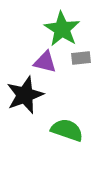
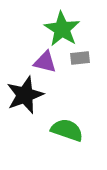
gray rectangle: moved 1 px left
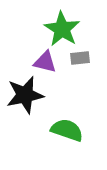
black star: rotated 9 degrees clockwise
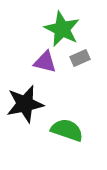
green star: rotated 6 degrees counterclockwise
gray rectangle: rotated 18 degrees counterclockwise
black star: moved 9 px down
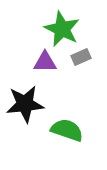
gray rectangle: moved 1 px right, 1 px up
purple triangle: rotated 15 degrees counterclockwise
black star: rotated 6 degrees clockwise
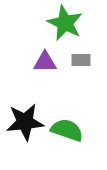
green star: moved 3 px right, 6 px up
gray rectangle: moved 3 px down; rotated 24 degrees clockwise
black star: moved 18 px down
